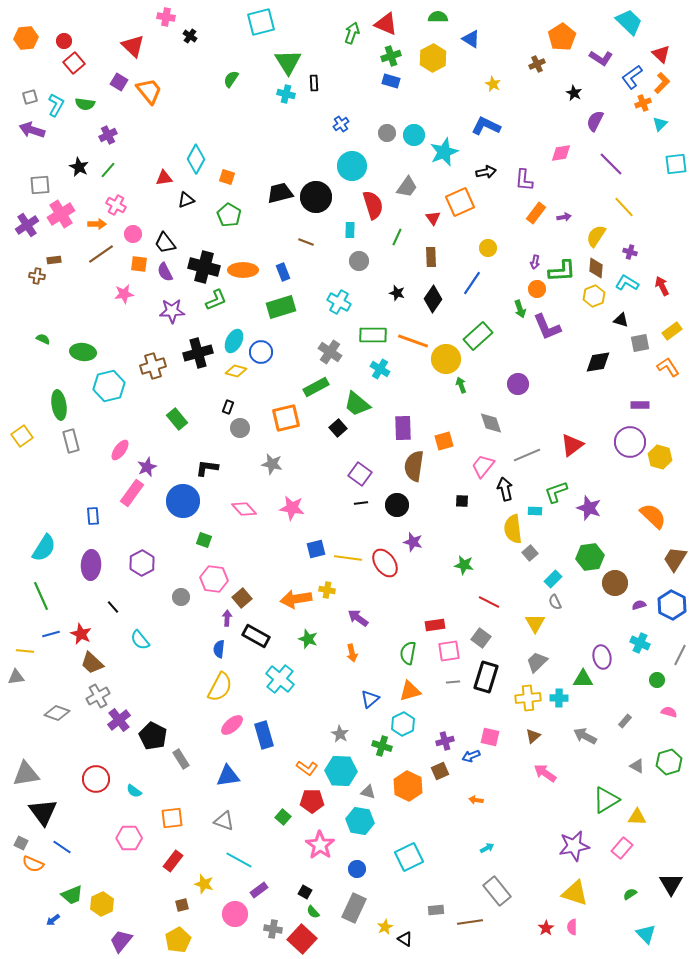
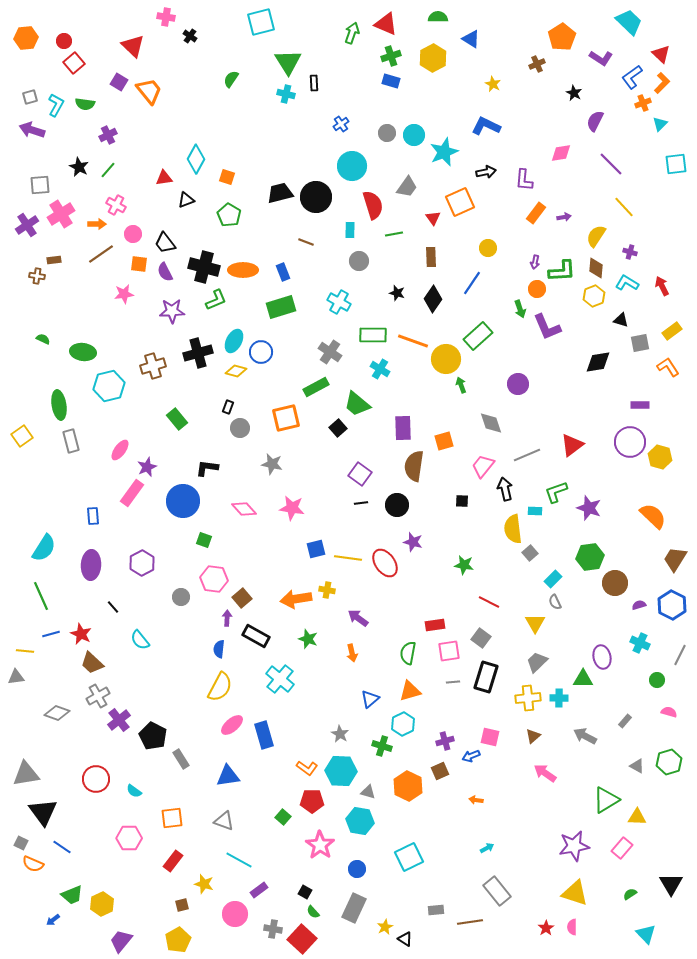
green line at (397, 237): moved 3 px left, 3 px up; rotated 54 degrees clockwise
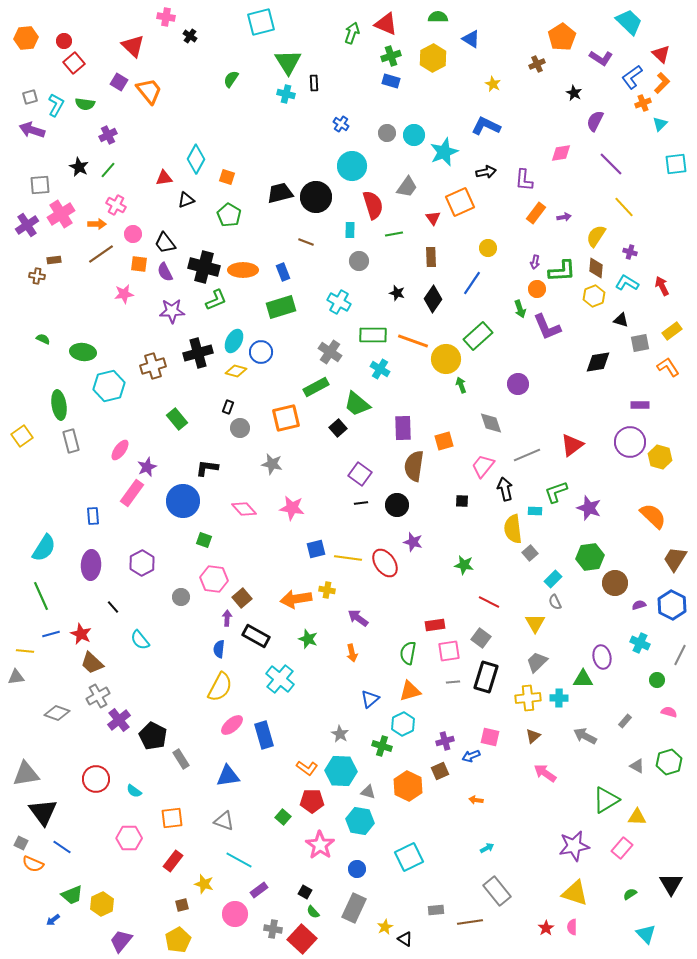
blue cross at (341, 124): rotated 21 degrees counterclockwise
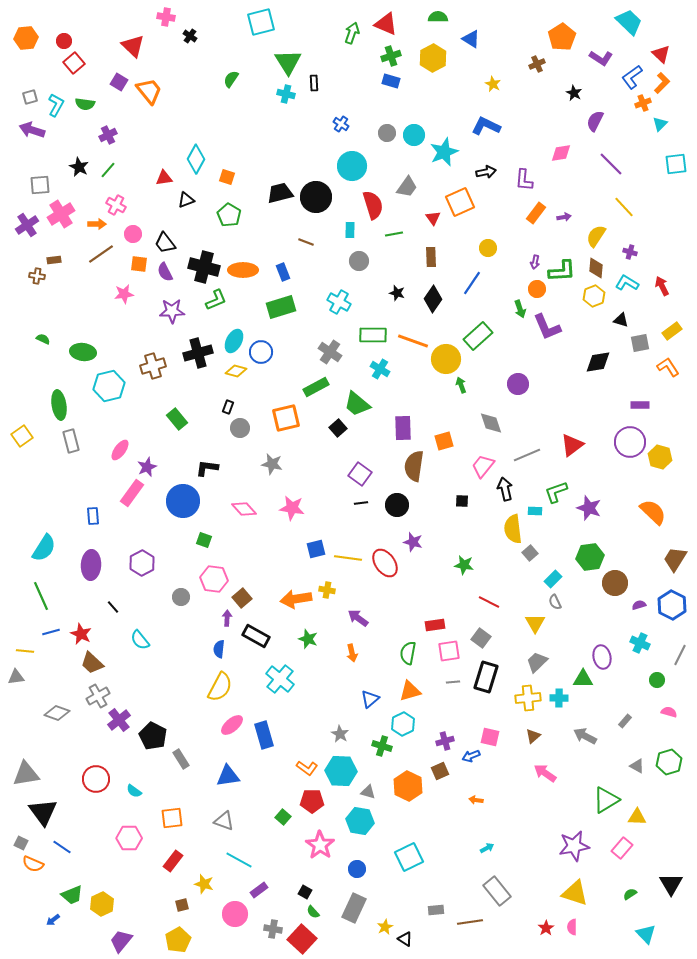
orange semicircle at (653, 516): moved 4 px up
blue line at (51, 634): moved 2 px up
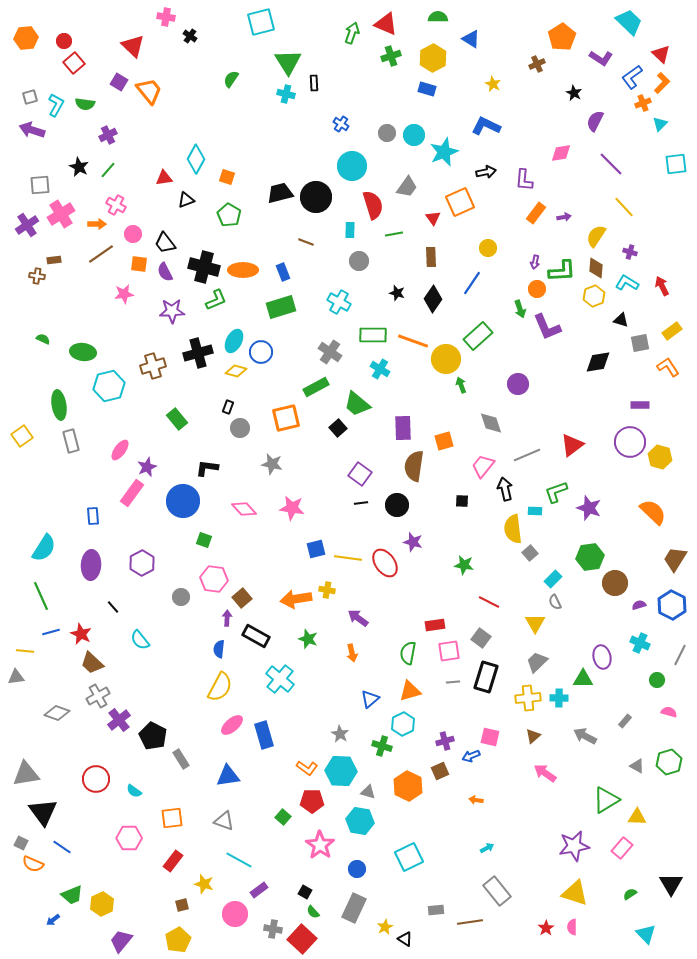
blue rectangle at (391, 81): moved 36 px right, 8 px down
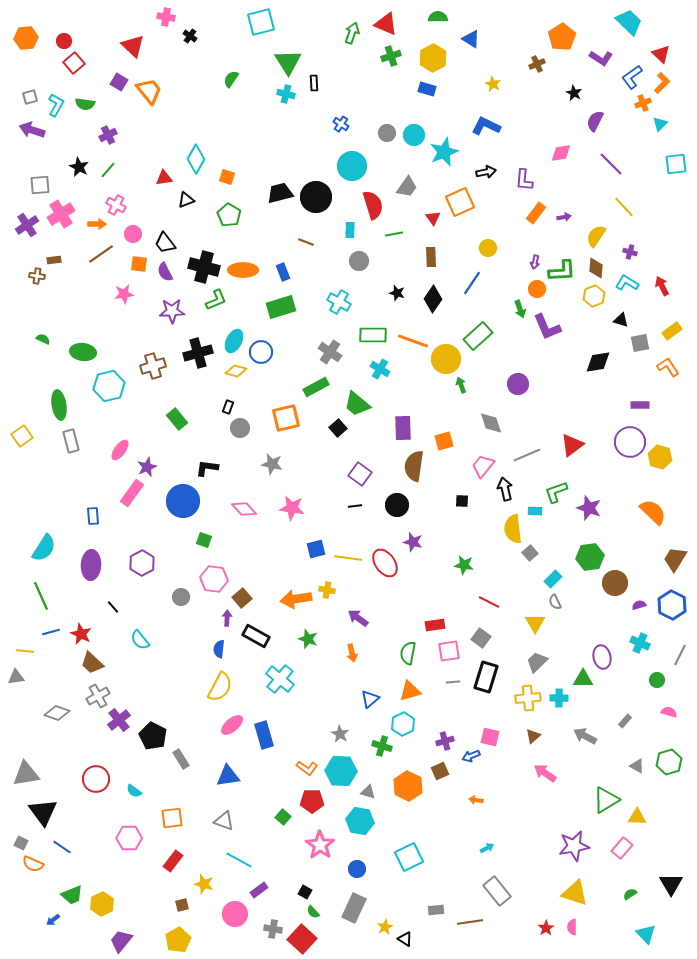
black line at (361, 503): moved 6 px left, 3 px down
